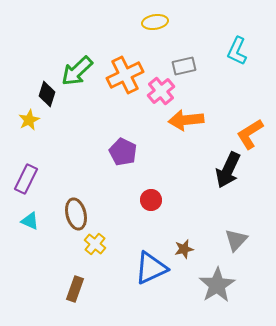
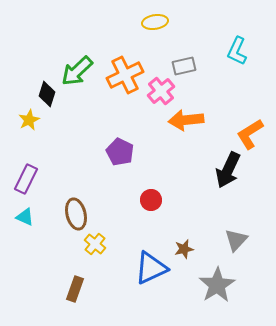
purple pentagon: moved 3 px left
cyan triangle: moved 5 px left, 4 px up
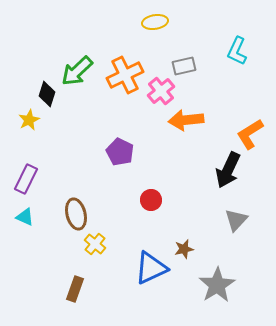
gray triangle: moved 20 px up
